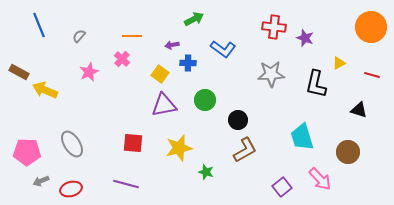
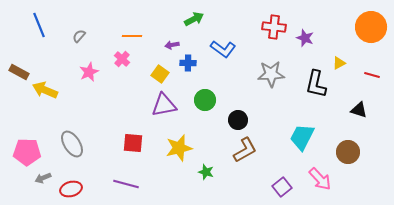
cyan trapezoid: rotated 44 degrees clockwise
gray arrow: moved 2 px right, 3 px up
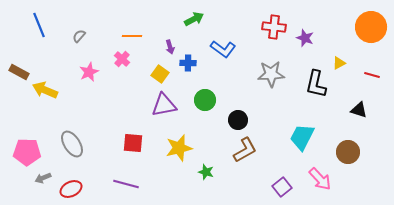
purple arrow: moved 2 px left, 2 px down; rotated 96 degrees counterclockwise
red ellipse: rotated 10 degrees counterclockwise
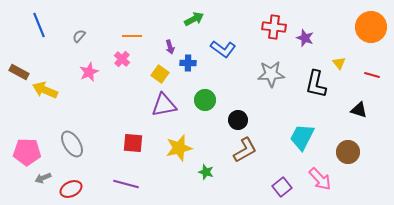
yellow triangle: rotated 40 degrees counterclockwise
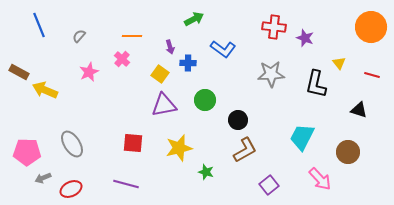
purple square: moved 13 px left, 2 px up
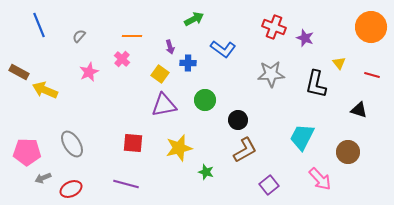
red cross: rotated 15 degrees clockwise
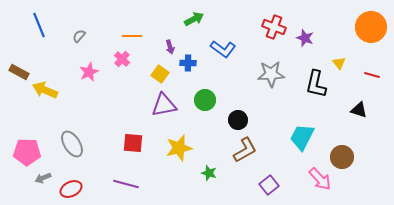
brown circle: moved 6 px left, 5 px down
green star: moved 3 px right, 1 px down
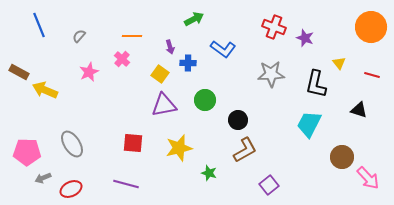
cyan trapezoid: moved 7 px right, 13 px up
pink arrow: moved 48 px right, 1 px up
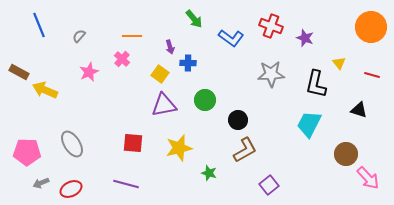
green arrow: rotated 78 degrees clockwise
red cross: moved 3 px left, 1 px up
blue L-shape: moved 8 px right, 11 px up
brown circle: moved 4 px right, 3 px up
gray arrow: moved 2 px left, 5 px down
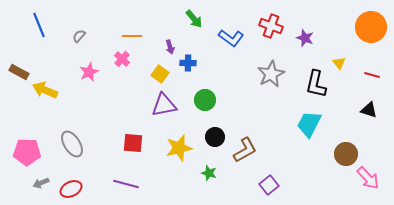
gray star: rotated 24 degrees counterclockwise
black triangle: moved 10 px right
black circle: moved 23 px left, 17 px down
